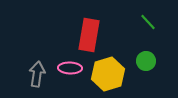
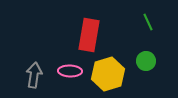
green line: rotated 18 degrees clockwise
pink ellipse: moved 3 px down
gray arrow: moved 3 px left, 1 px down
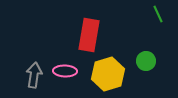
green line: moved 10 px right, 8 px up
pink ellipse: moved 5 px left
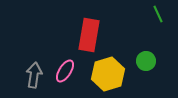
pink ellipse: rotated 60 degrees counterclockwise
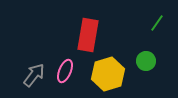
green line: moved 1 px left, 9 px down; rotated 60 degrees clockwise
red rectangle: moved 1 px left
pink ellipse: rotated 10 degrees counterclockwise
gray arrow: rotated 30 degrees clockwise
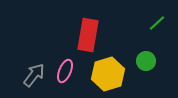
green line: rotated 12 degrees clockwise
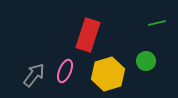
green line: rotated 30 degrees clockwise
red rectangle: rotated 8 degrees clockwise
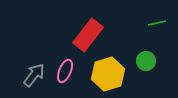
red rectangle: rotated 20 degrees clockwise
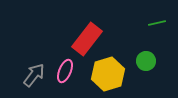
red rectangle: moved 1 px left, 4 px down
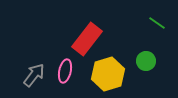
green line: rotated 48 degrees clockwise
pink ellipse: rotated 10 degrees counterclockwise
